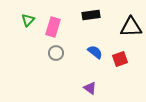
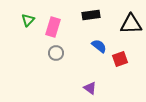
black triangle: moved 3 px up
blue semicircle: moved 4 px right, 6 px up
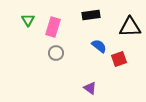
green triangle: rotated 16 degrees counterclockwise
black triangle: moved 1 px left, 3 px down
red square: moved 1 px left
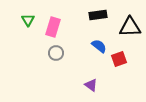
black rectangle: moved 7 px right
purple triangle: moved 1 px right, 3 px up
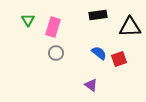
blue semicircle: moved 7 px down
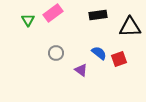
pink rectangle: moved 14 px up; rotated 36 degrees clockwise
purple triangle: moved 10 px left, 15 px up
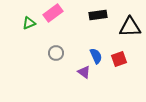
green triangle: moved 1 px right, 3 px down; rotated 40 degrees clockwise
blue semicircle: moved 3 px left, 3 px down; rotated 28 degrees clockwise
purple triangle: moved 3 px right, 2 px down
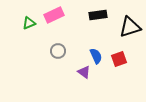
pink rectangle: moved 1 px right, 2 px down; rotated 12 degrees clockwise
black triangle: rotated 15 degrees counterclockwise
gray circle: moved 2 px right, 2 px up
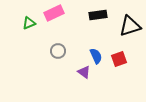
pink rectangle: moved 2 px up
black triangle: moved 1 px up
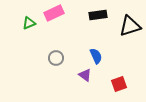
gray circle: moved 2 px left, 7 px down
red square: moved 25 px down
purple triangle: moved 1 px right, 3 px down
